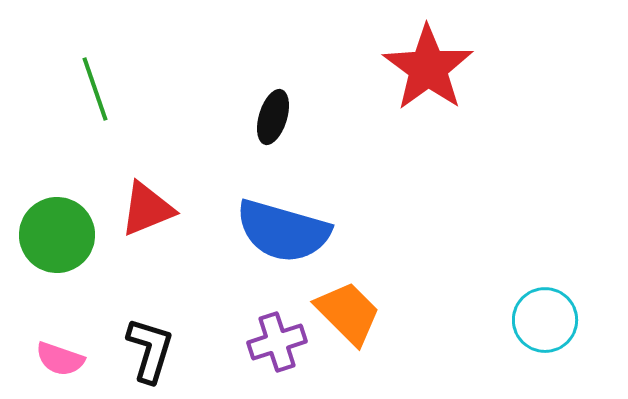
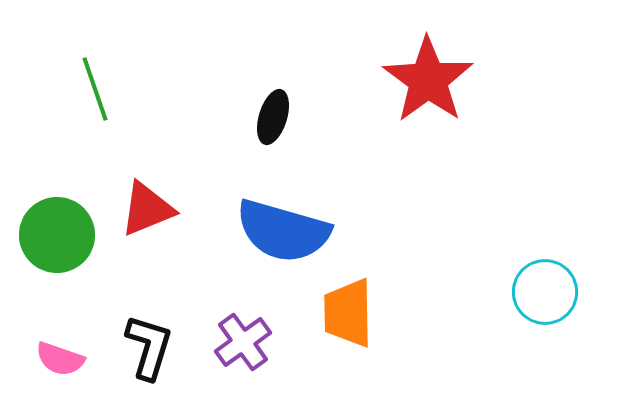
red star: moved 12 px down
orange trapezoid: rotated 136 degrees counterclockwise
cyan circle: moved 28 px up
purple cross: moved 34 px left; rotated 18 degrees counterclockwise
black L-shape: moved 1 px left, 3 px up
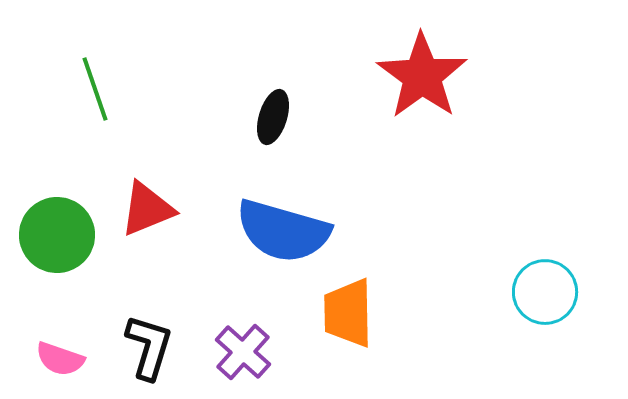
red star: moved 6 px left, 4 px up
purple cross: moved 10 px down; rotated 12 degrees counterclockwise
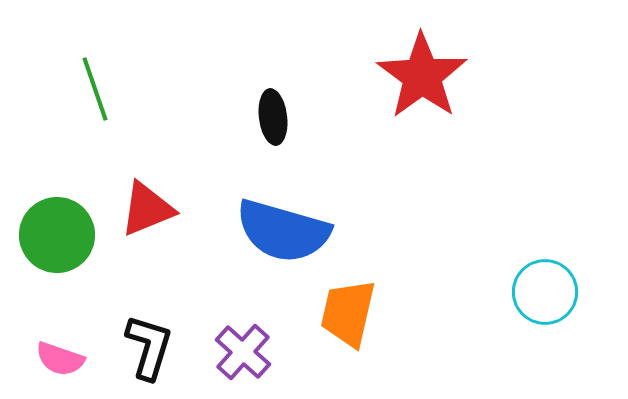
black ellipse: rotated 24 degrees counterclockwise
orange trapezoid: rotated 14 degrees clockwise
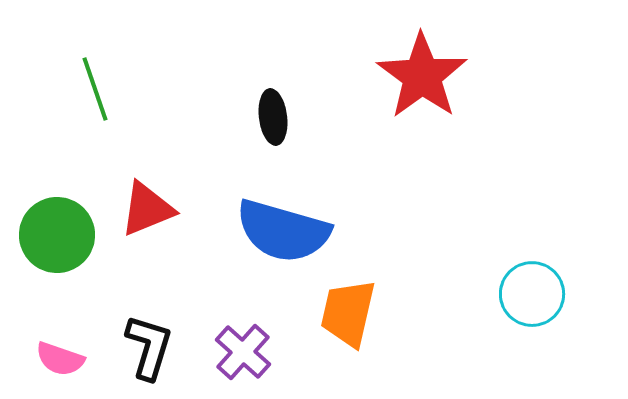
cyan circle: moved 13 px left, 2 px down
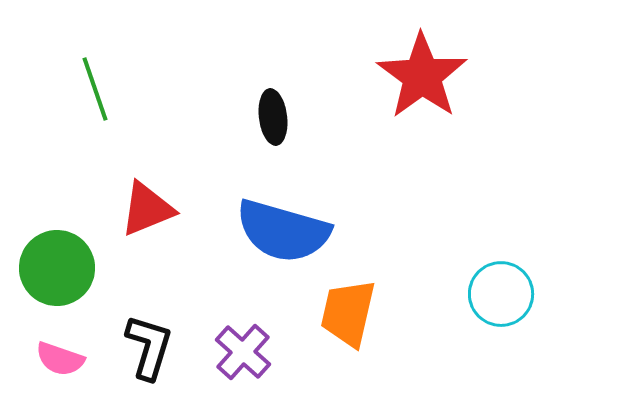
green circle: moved 33 px down
cyan circle: moved 31 px left
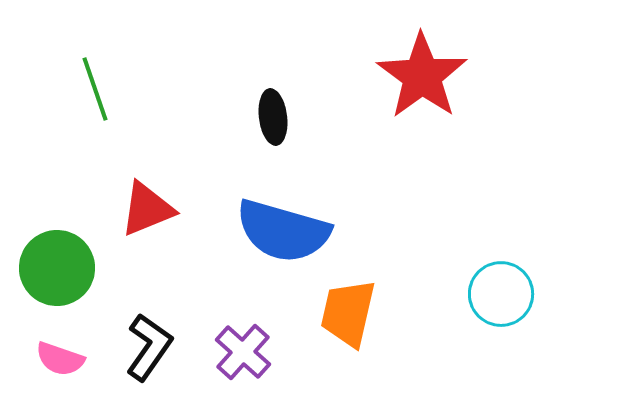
black L-shape: rotated 18 degrees clockwise
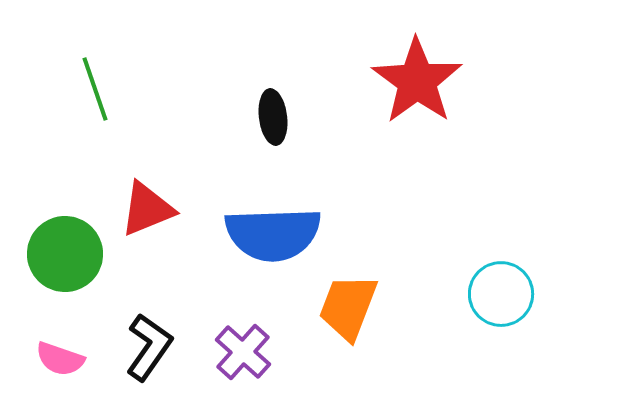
red star: moved 5 px left, 5 px down
blue semicircle: moved 10 px left, 3 px down; rotated 18 degrees counterclockwise
green circle: moved 8 px right, 14 px up
orange trapezoid: moved 6 px up; rotated 8 degrees clockwise
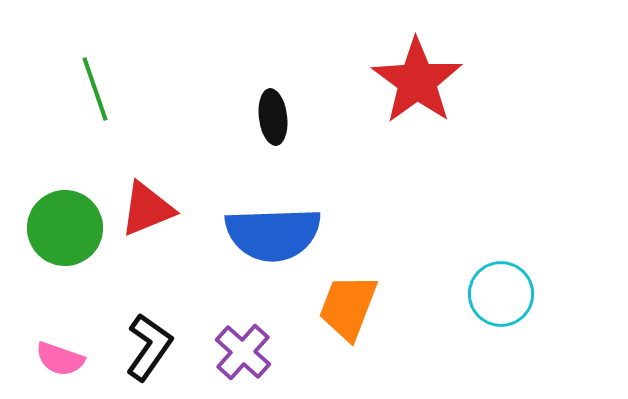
green circle: moved 26 px up
